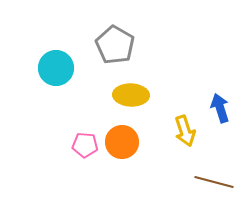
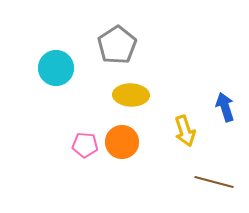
gray pentagon: moved 2 px right; rotated 9 degrees clockwise
blue arrow: moved 5 px right, 1 px up
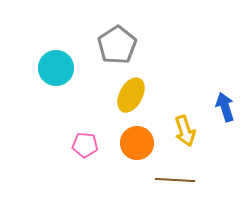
yellow ellipse: rotated 64 degrees counterclockwise
orange circle: moved 15 px right, 1 px down
brown line: moved 39 px left, 2 px up; rotated 12 degrees counterclockwise
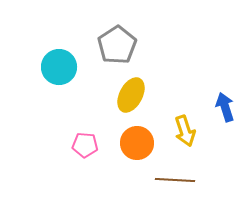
cyan circle: moved 3 px right, 1 px up
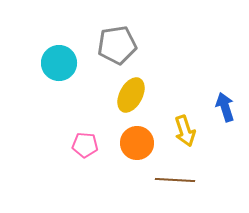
gray pentagon: rotated 24 degrees clockwise
cyan circle: moved 4 px up
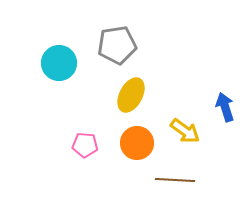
yellow arrow: rotated 36 degrees counterclockwise
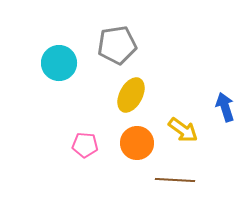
yellow arrow: moved 2 px left, 1 px up
